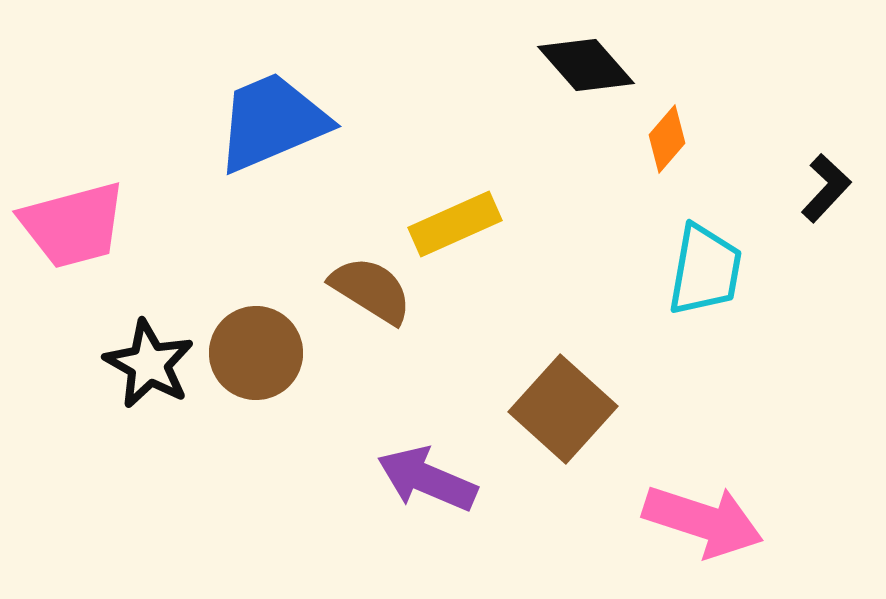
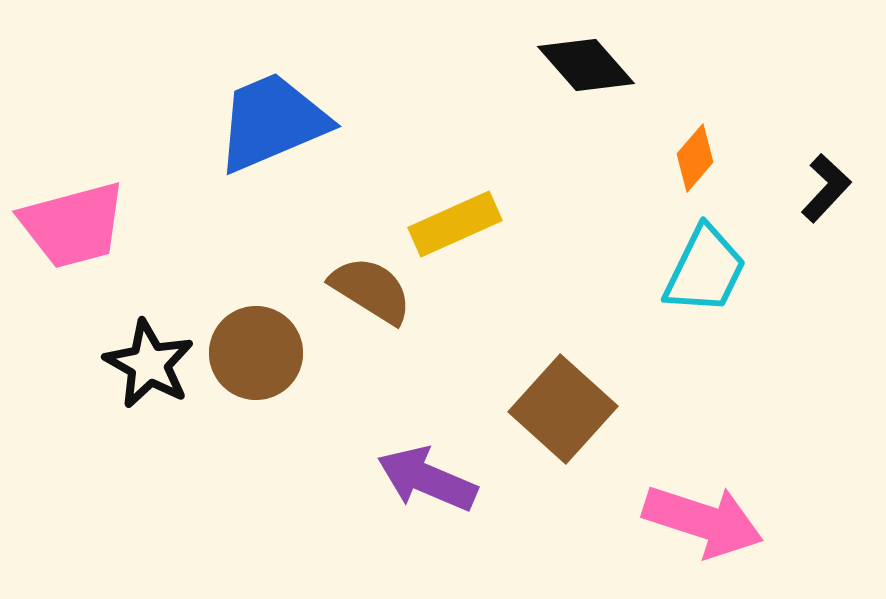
orange diamond: moved 28 px right, 19 px down
cyan trapezoid: rotated 16 degrees clockwise
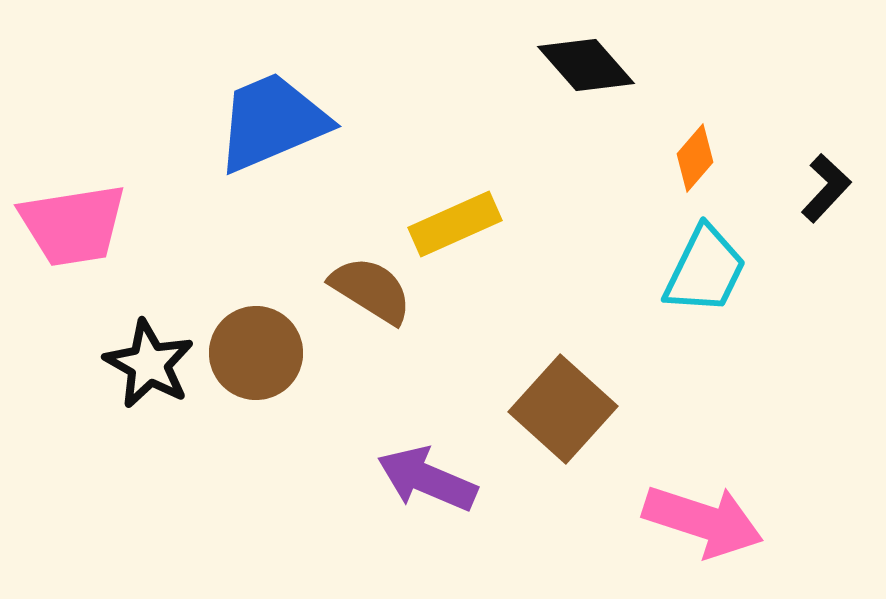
pink trapezoid: rotated 6 degrees clockwise
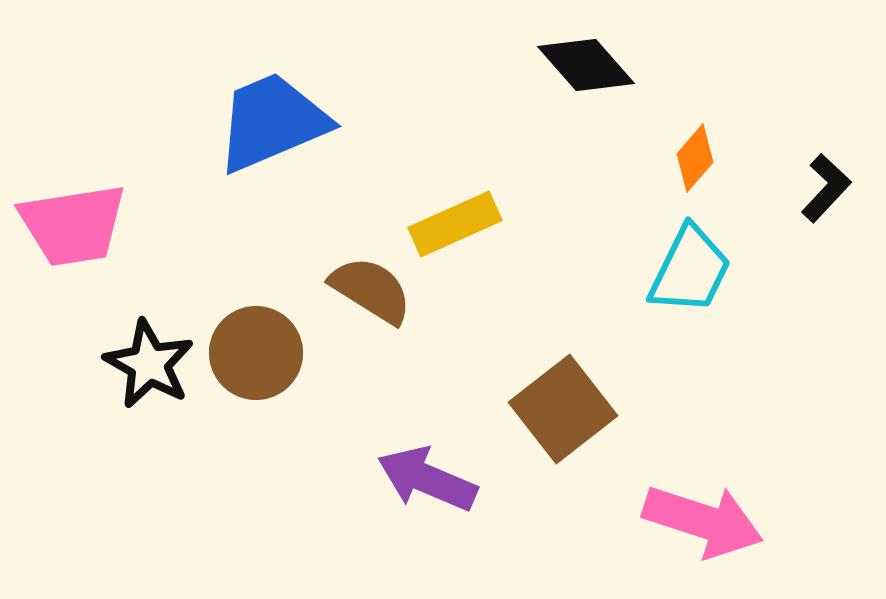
cyan trapezoid: moved 15 px left
brown square: rotated 10 degrees clockwise
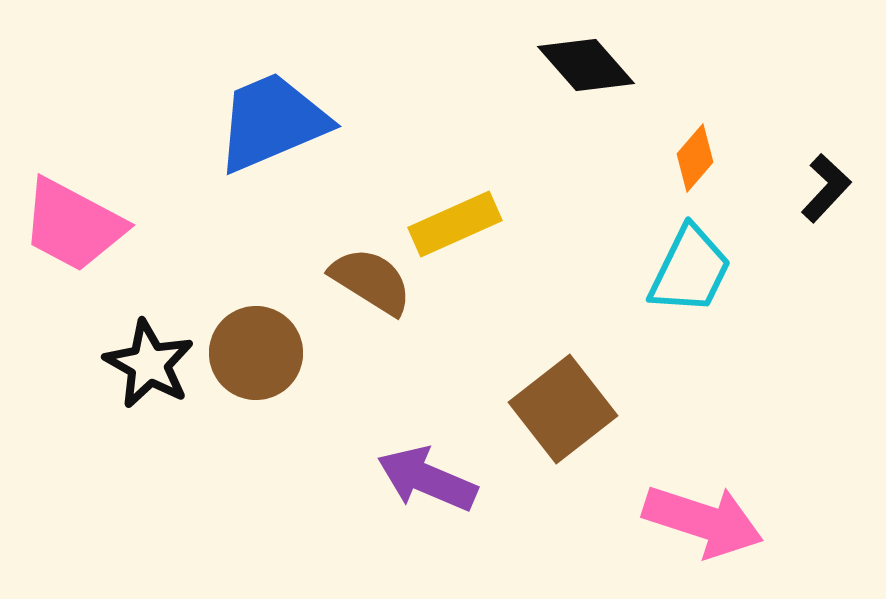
pink trapezoid: rotated 37 degrees clockwise
brown semicircle: moved 9 px up
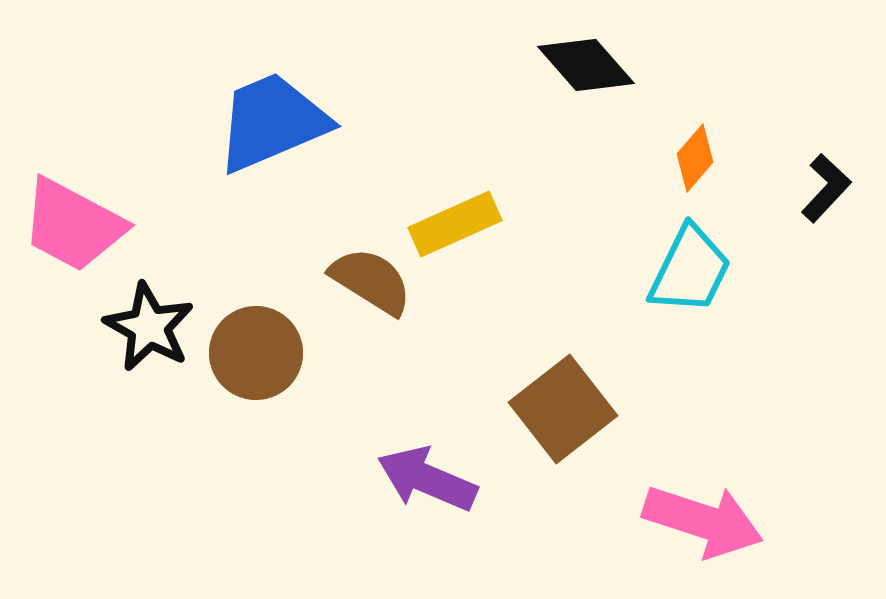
black star: moved 37 px up
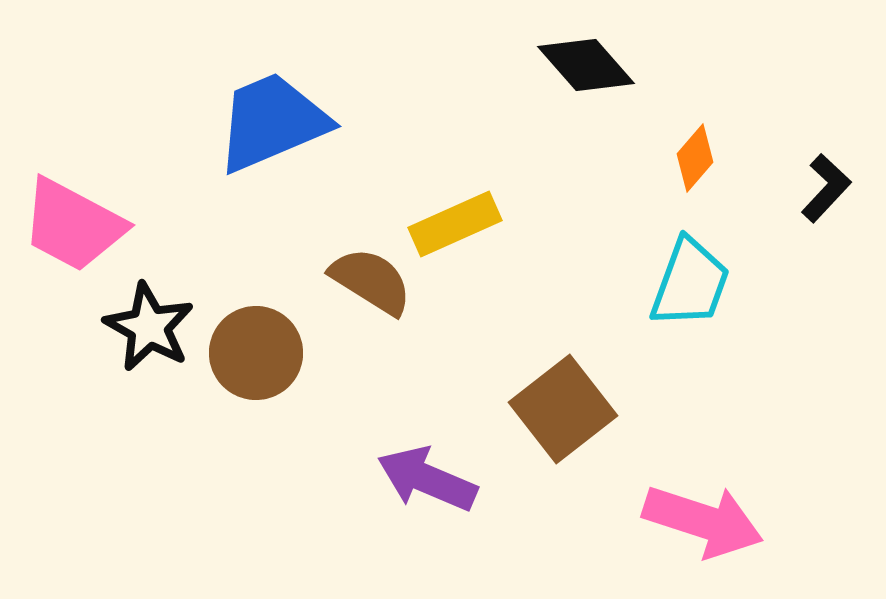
cyan trapezoid: moved 13 px down; rotated 6 degrees counterclockwise
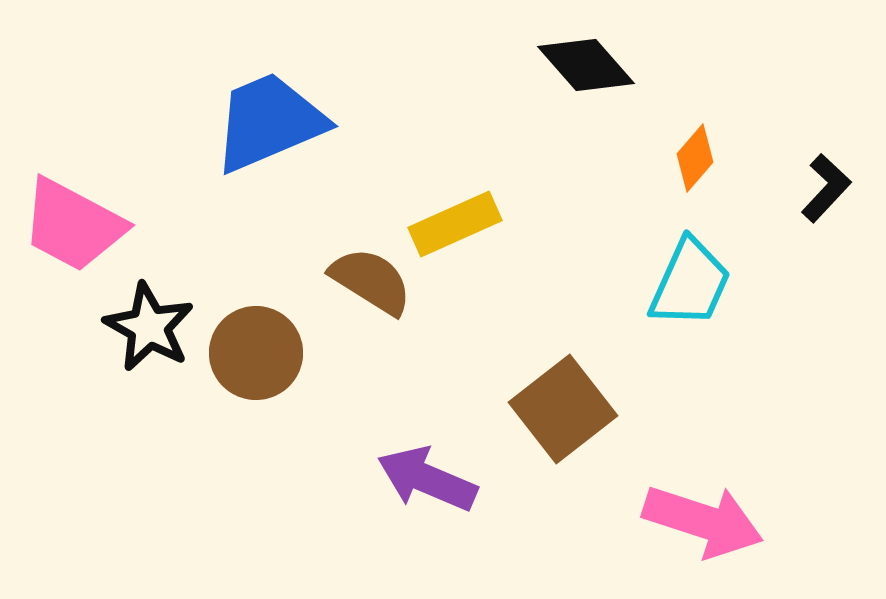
blue trapezoid: moved 3 px left
cyan trapezoid: rotated 4 degrees clockwise
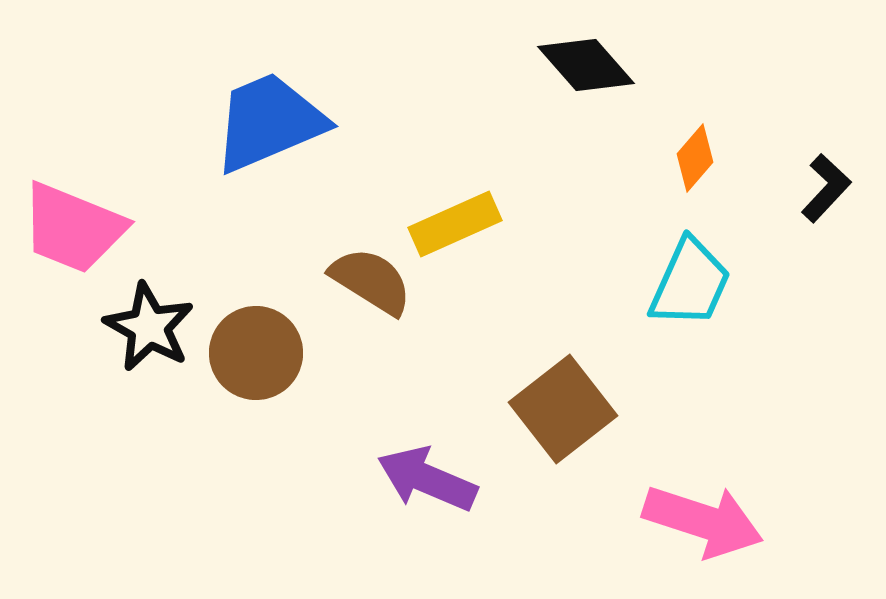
pink trapezoid: moved 3 px down; rotated 6 degrees counterclockwise
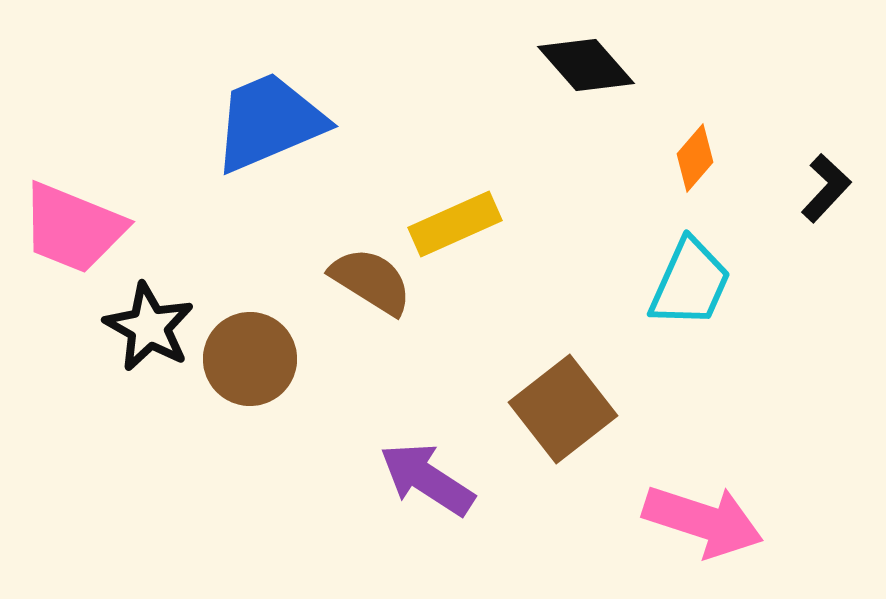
brown circle: moved 6 px left, 6 px down
purple arrow: rotated 10 degrees clockwise
